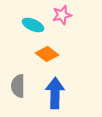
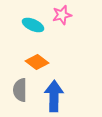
orange diamond: moved 10 px left, 8 px down
gray semicircle: moved 2 px right, 4 px down
blue arrow: moved 1 px left, 3 px down
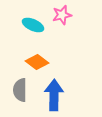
blue arrow: moved 1 px up
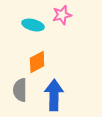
cyan ellipse: rotated 10 degrees counterclockwise
orange diamond: rotated 65 degrees counterclockwise
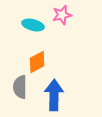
gray semicircle: moved 3 px up
